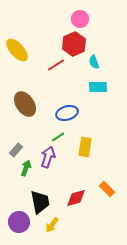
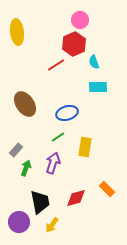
pink circle: moved 1 px down
yellow ellipse: moved 18 px up; rotated 35 degrees clockwise
purple arrow: moved 5 px right, 6 px down
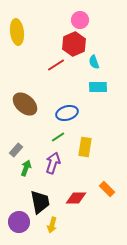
brown ellipse: rotated 15 degrees counterclockwise
red diamond: rotated 15 degrees clockwise
yellow arrow: rotated 21 degrees counterclockwise
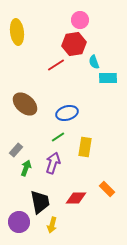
red hexagon: rotated 15 degrees clockwise
cyan rectangle: moved 10 px right, 9 px up
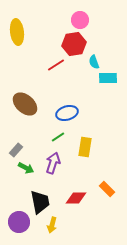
green arrow: rotated 98 degrees clockwise
